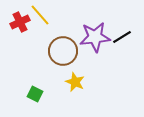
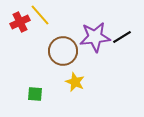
green square: rotated 21 degrees counterclockwise
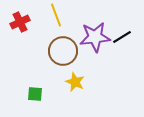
yellow line: moved 16 px right; rotated 20 degrees clockwise
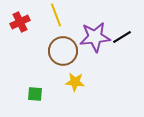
yellow star: rotated 18 degrees counterclockwise
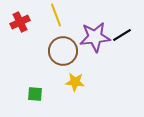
black line: moved 2 px up
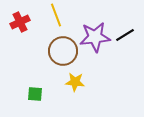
black line: moved 3 px right
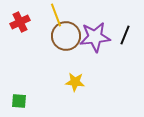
black line: rotated 36 degrees counterclockwise
brown circle: moved 3 px right, 15 px up
green square: moved 16 px left, 7 px down
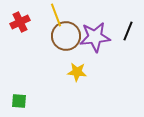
black line: moved 3 px right, 4 px up
yellow star: moved 2 px right, 10 px up
